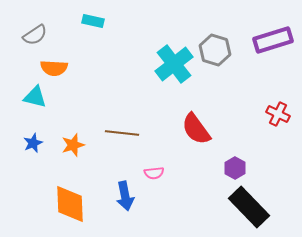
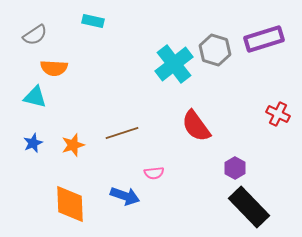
purple rectangle: moved 9 px left, 1 px up
red semicircle: moved 3 px up
brown line: rotated 24 degrees counterclockwise
blue arrow: rotated 60 degrees counterclockwise
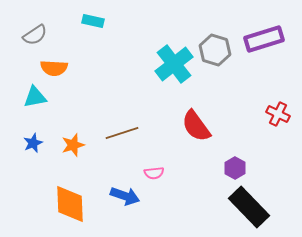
cyan triangle: rotated 25 degrees counterclockwise
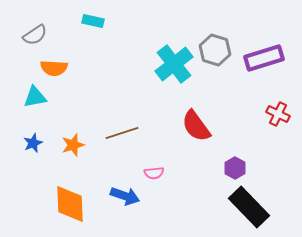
purple rectangle: moved 19 px down
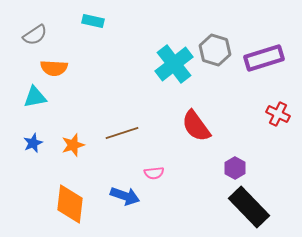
orange diamond: rotated 9 degrees clockwise
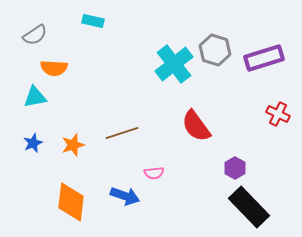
orange diamond: moved 1 px right, 2 px up
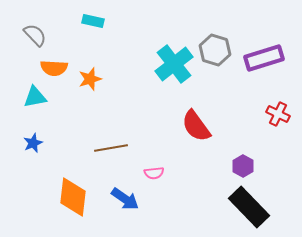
gray semicircle: rotated 100 degrees counterclockwise
brown line: moved 11 px left, 15 px down; rotated 8 degrees clockwise
orange star: moved 17 px right, 66 px up
purple hexagon: moved 8 px right, 2 px up
blue arrow: moved 3 px down; rotated 16 degrees clockwise
orange diamond: moved 2 px right, 5 px up
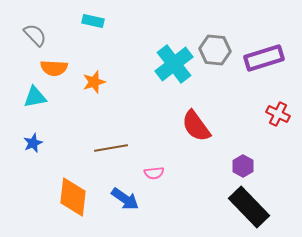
gray hexagon: rotated 12 degrees counterclockwise
orange star: moved 4 px right, 3 px down
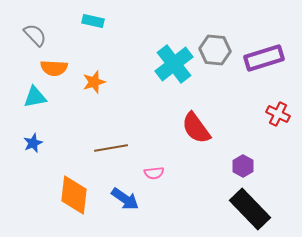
red semicircle: moved 2 px down
orange diamond: moved 1 px right, 2 px up
black rectangle: moved 1 px right, 2 px down
